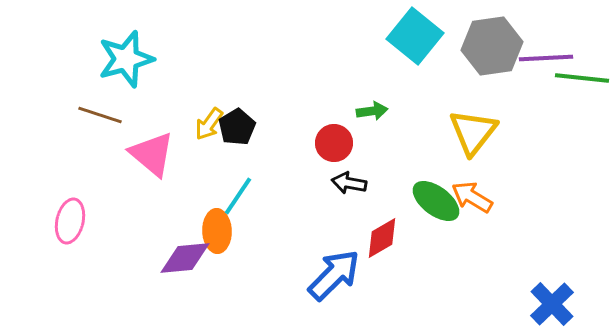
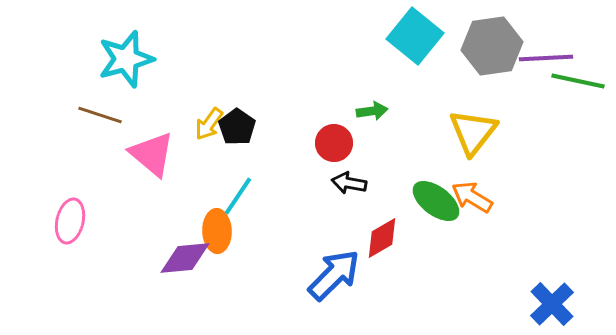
green line: moved 4 px left, 3 px down; rotated 6 degrees clockwise
black pentagon: rotated 6 degrees counterclockwise
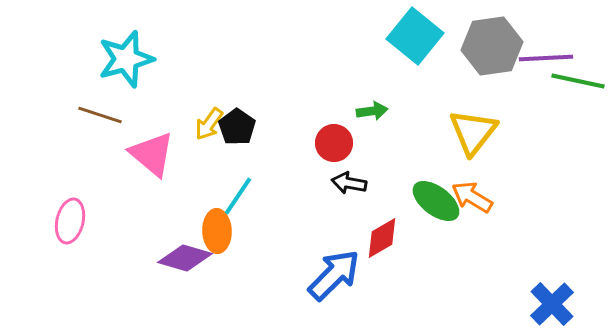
purple diamond: rotated 22 degrees clockwise
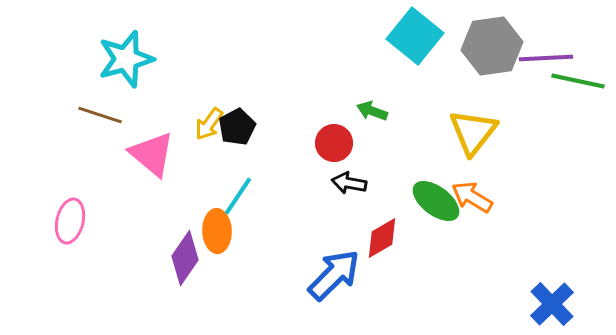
green arrow: rotated 152 degrees counterclockwise
black pentagon: rotated 9 degrees clockwise
purple diamond: rotated 72 degrees counterclockwise
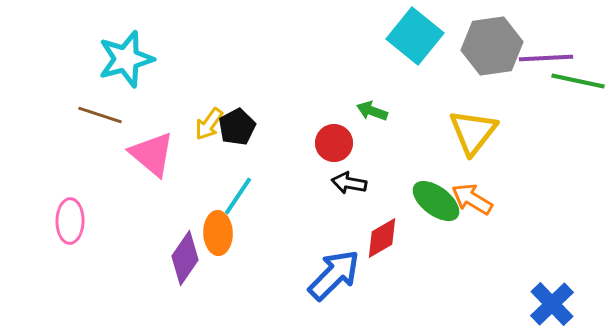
orange arrow: moved 2 px down
pink ellipse: rotated 12 degrees counterclockwise
orange ellipse: moved 1 px right, 2 px down
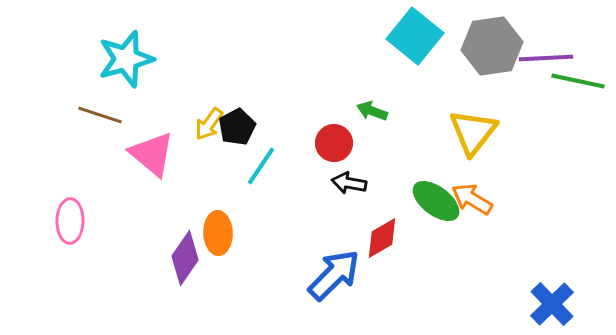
cyan line: moved 23 px right, 30 px up
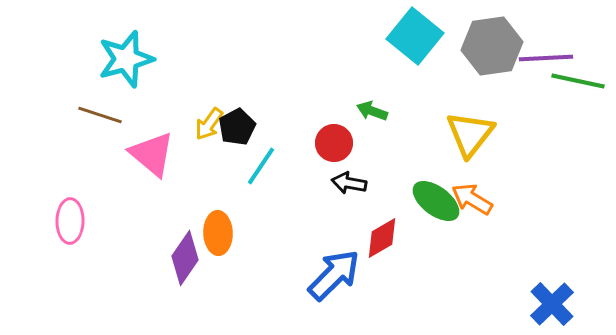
yellow triangle: moved 3 px left, 2 px down
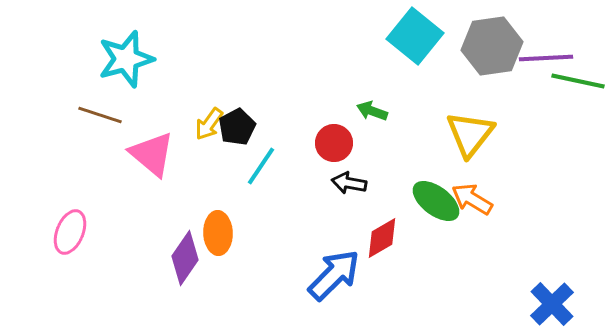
pink ellipse: moved 11 px down; rotated 21 degrees clockwise
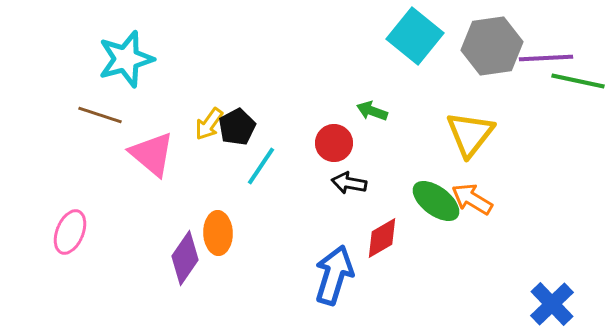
blue arrow: rotated 28 degrees counterclockwise
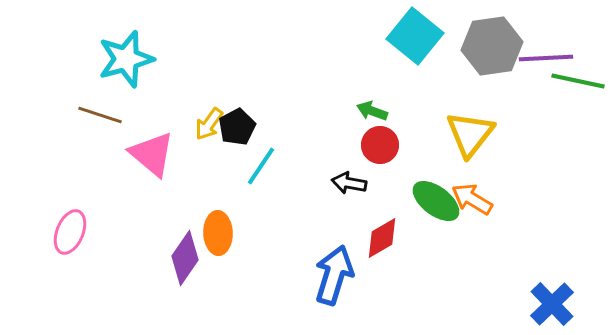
red circle: moved 46 px right, 2 px down
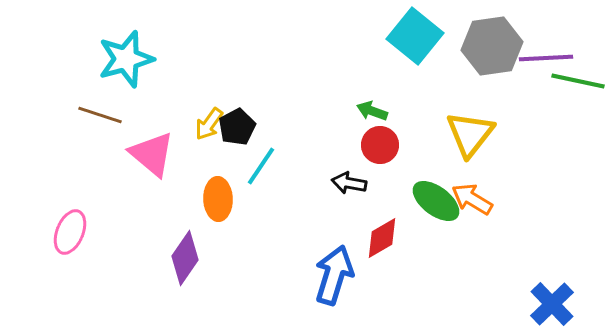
orange ellipse: moved 34 px up
